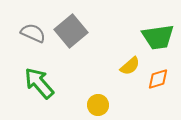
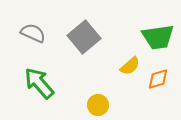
gray square: moved 13 px right, 6 px down
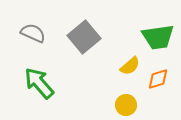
yellow circle: moved 28 px right
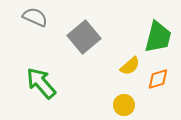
gray semicircle: moved 2 px right, 16 px up
green trapezoid: rotated 68 degrees counterclockwise
green arrow: moved 2 px right
yellow circle: moved 2 px left
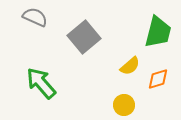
green trapezoid: moved 5 px up
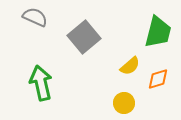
green arrow: rotated 28 degrees clockwise
yellow circle: moved 2 px up
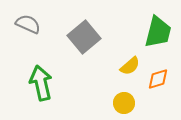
gray semicircle: moved 7 px left, 7 px down
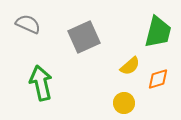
gray square: rotated 16 degrees clockwise
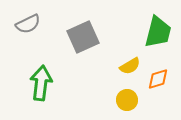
gray semicircle: rotated 130 degrees clockwise
gray square: moved 1 px left
yellow semicircle: rotated 10 degrees clockwise
green arrow: rotated 20 degrees clockwise
yellow circle: moved 3 px right, 3 px up
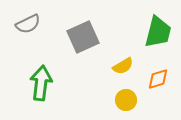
yellow semicircle: moved 7 px left
yellow circle: moved 1 px left
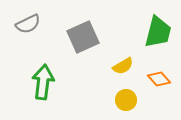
orange diamond: moved 1 px right; rotated 65 degrees clockwise
green arrow: moved 2 px right, 1 px up
